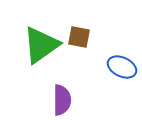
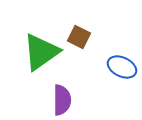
brown square: rotated 15 degrees clockwise
green triangle: moved 7 px down
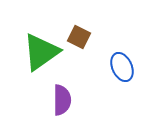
blue ellipse: rotated 40 degrees clockwise
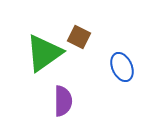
green triangle: moved 3 px right, 1 px down
purple semicircle: moved 1 px right, 1 px down
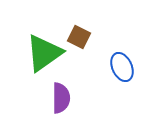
purple semicircle: moved 2 px left, 3 px up
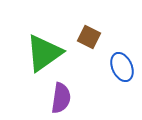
brown square: moved 10 px right
purple semicircle: rotated 8 degrees clockwise
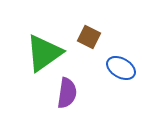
blue ellipse: moved 1 px left, 1 px down; rotated 36 degrees counterclockwise
purple semicircle: moved 6 px right, 5 px up
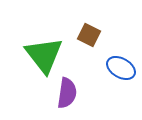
brown square: moved 2 px up
green triangle: moved 2 px down; rotated 33 degrees counterclockwise
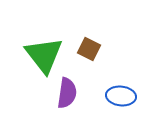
brown square: moved 14 px down
blue ellipse: moved 28 px down; rotated 24 degrees counterclockwise
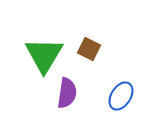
green triangle: rotated 9 degrees clockwise
blue ellipse: rotated 64 degrees counterclockwise
